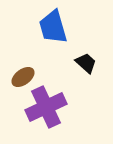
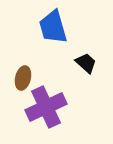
brown ellipse: moved 1 px down; rotated 40 degrees counterclockwise
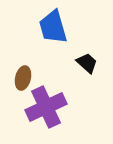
black trapezoid: moved 1 px right
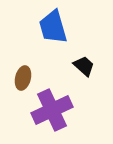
black trapezoid: moved 3 px left, 3 px down
purple cross: moved 6 px right, 3 px down
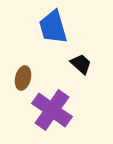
black trapezoid: moved 3 px left, 2 px up
purple cross: rotated 30 degrees counterclockwise
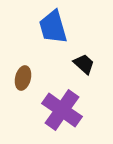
black trapezoid: moved 3 px right
purple cross: moved 10 px right
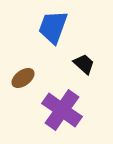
blue trapezoid: rotated 36 degrees clockwise
brown ellipse: rotated 40 degrees clockwise
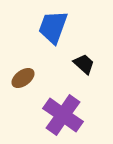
purple cross: moved 1 px right, 5 px down
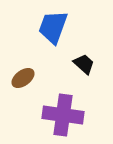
purple cross: rotated 27 degrees counterclockwise
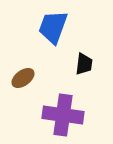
black trapezoid: rotated 55 degrees clockwise
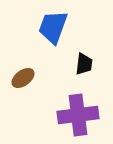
purple cross: moved 15 px right; rotated 15 degrees counterclockwise
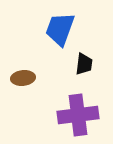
blue trapezoid: moved 7 px right, 2 px down
brown ellipse: rotated 30 degrees clockwise
